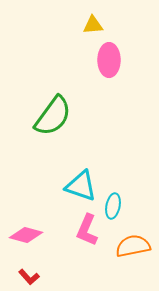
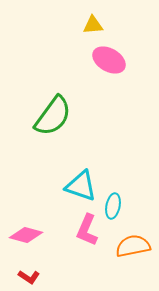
pink ellipse: rotated 60 degrees counterclockwise
red L-shape: rotated 15 degrees counterclockwise
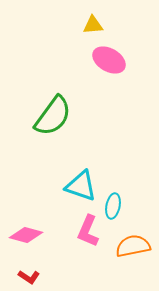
pink L-shape: moved 1 px right, 1 px down
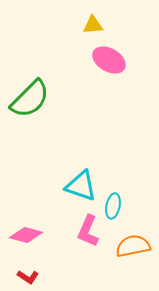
green semicircle: moved 23 px left, 17 px up; rotated 9 degrees clockwise
red L-shape: moved 1 px left
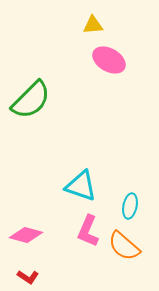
green semicircle: moved 1 px right, 1 px down
cyan ellipse: moved 17 px right
orange semicircle: moved 9 px left; rotated 128 degrees counterclockwise
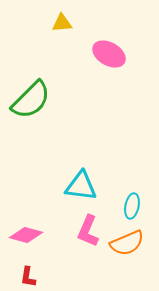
yellow triangle: moved 31 px left, 2 px up
pink ellipse: moved 6 px up
cyan triangle: rotated 12 degrees counterclockwise
cyan ellipse: moved 2 px right
orange semicircle: moved 3 px right, 3 px up; rotated 64 degrees counterclockwise
red L-shape: rotated 65 degrees clockwise
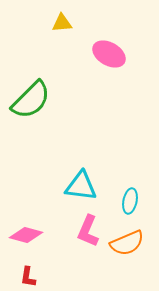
cyan ellipse: moved 2 px left, 5 px up
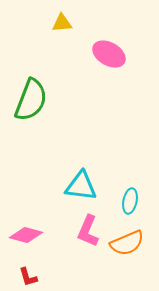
green semicircle: rotated 24 degrees counterclockwise
red L-shape: rotated 25 degrees counterclockwise
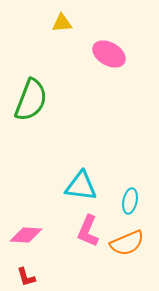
pink diamond: rotated 12 degrees counterclockwise
red L-shape: moved 2 px left
